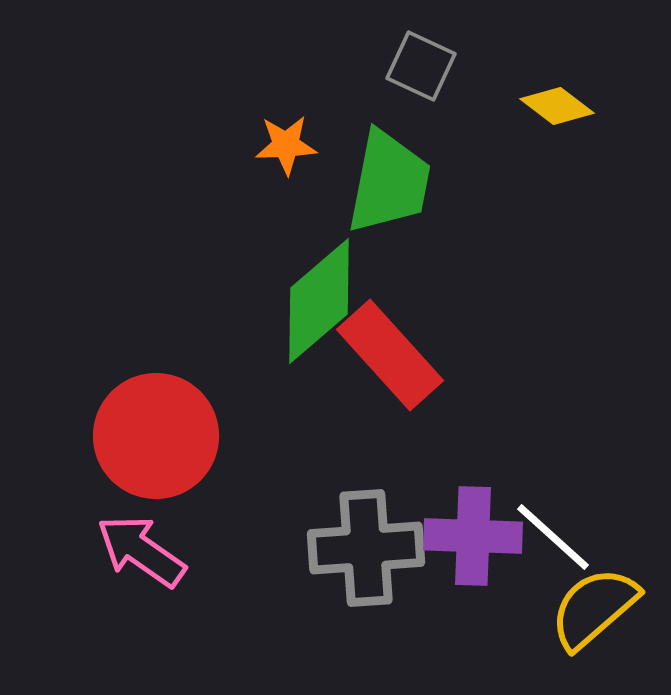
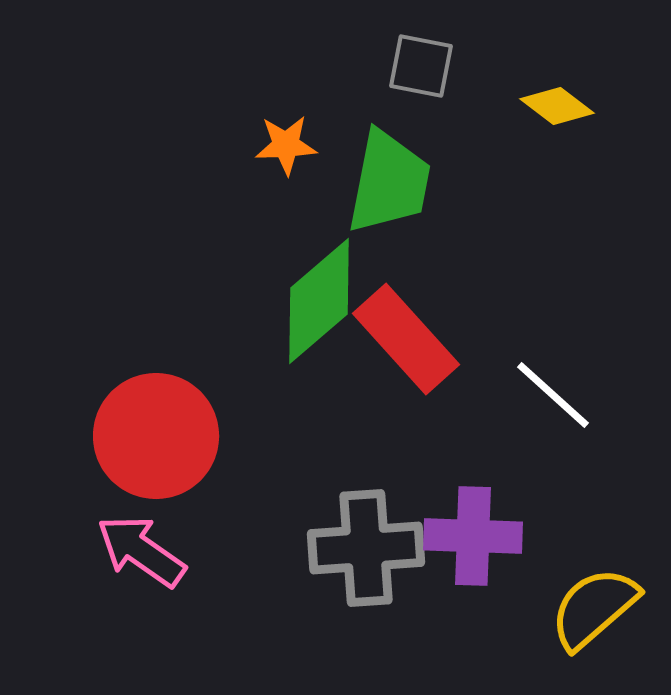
gray square: rotated 14 degrees counterclockwise
red rectangle: moved 16 px right, 16 px up
white line: moved 142 px up
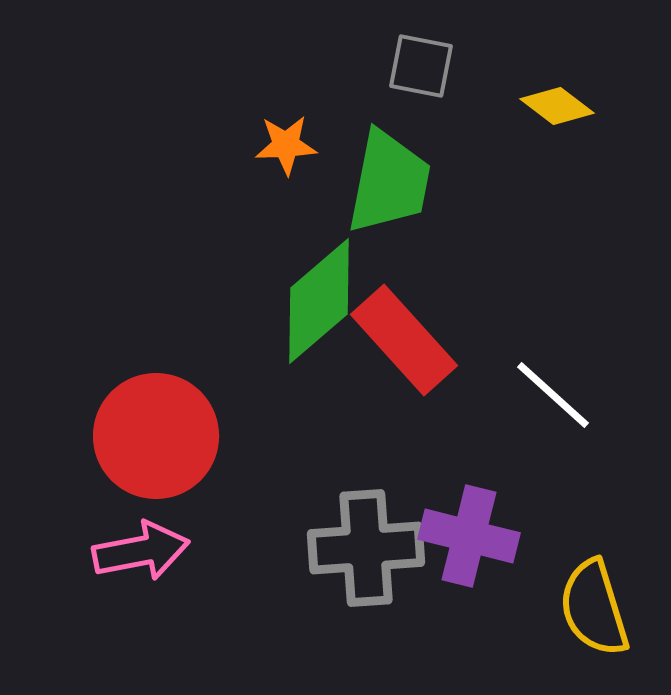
red rectangle: moved 2 px left, 1 px down
purple cross: moved 4 px left; rotated 12 degrees clockwise
pink arrow: rotated 134 degrees clockwise
yellow semicircle: rotated 66 degrees counterclockwise
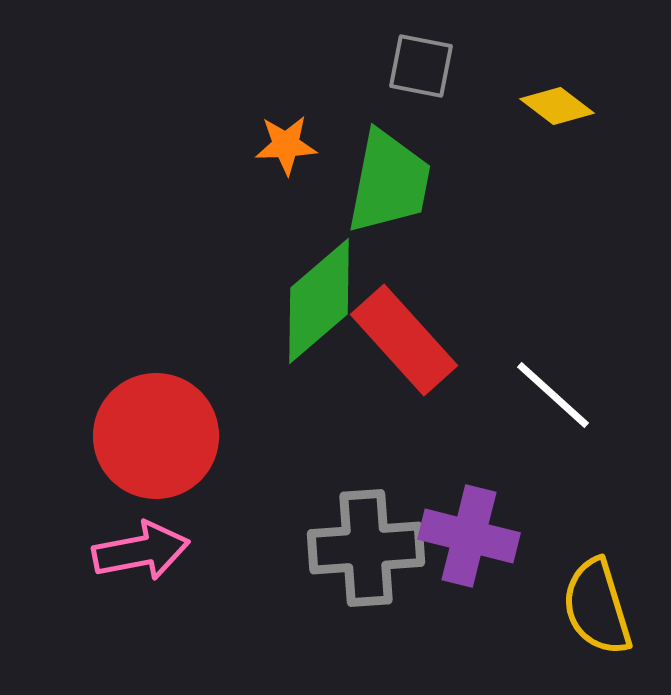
yellow semicircle: moved 3 px right, 1 px up
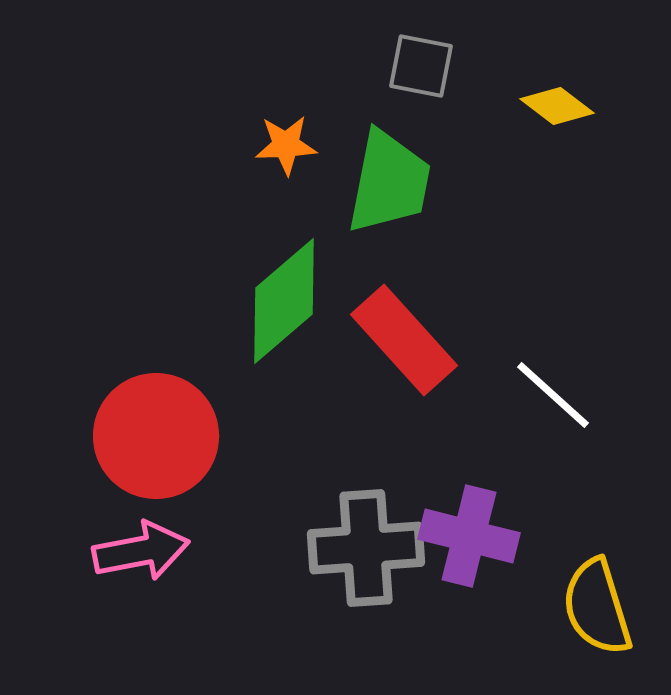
green diamond: moved 35 px left
